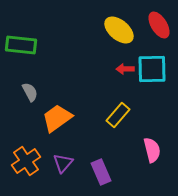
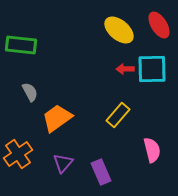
orange cross: moved 8 px left, 7 px up
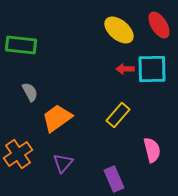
purple rectangle: moved 13 px right, 7 px down
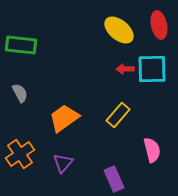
red ellipse: rotated 20 degrees clockwise
gray semicircle: moved 10 px left, 1 px down
orange trapezoid: moved 7 px right
orange cross: moved 2 px right
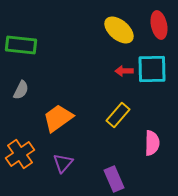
red arrow: moved 1 px left, 2 px down
gray semicircle: moved 1 px right, 3 px up; rotated 54 degrees clockwise
orange trapezoid: moved 6 px left
pink semicircle: moved 7 px up; rotated 15 degrees clockwise
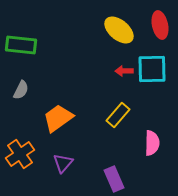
red ellipse: moved 1 px right
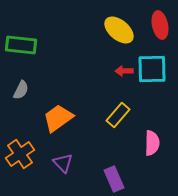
purple triangle: rotated 25 degrees counterclockwise
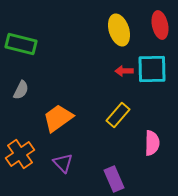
yellow ellipse: rotated 32 degrees clockwise
green rectangle: moved 1 px up; rotated 8 degrees clockwise
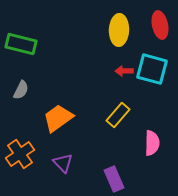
yellow ellipse: rotated 20 degrees clockwise
cyan square: rotated 16 degrees clockwise
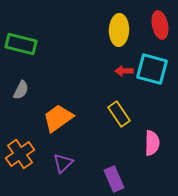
yellow rectangle: moved 1 px right, 1 px up; rotated 75 degrees counterclockwise
purple triangle: rotated 30 degrees clockwise
